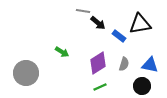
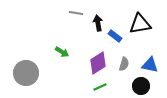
gray line: moved 7 px left, 2 px down
black arrow: rotated 140 degrees counterclockwise
blue rectangle: moved 4 px left
black circle: moved 1 px left
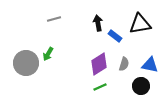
gray line: moved 22 px left, 6 px down; rotated 24 degrees counterclockwise
green arrow: moved 14 px left, 2 px down; rotated 88 degrees clockwise
purple diamond: moved 1 px right, 1 px down
gray circle: moved 10 px up
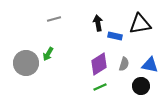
blue rectangle: rotated 24 degrees counterclockwise
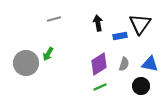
black triangle: rotated 45 degrees counterclockwise
blue rectangle: moved 5 px right; rotated 24 degrees counterclockwise
blue triangle: moved 1 px up
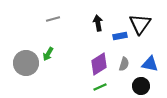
gray line: moved 1 px left
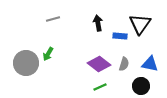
blue rectangle: rotated 16 degrees clockwise
purple diamond: rotated 70 degrees clockwise
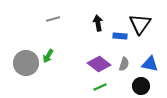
green arrow: moved 2 px down
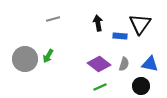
gray circle: moved 1 px left, 4 px up
